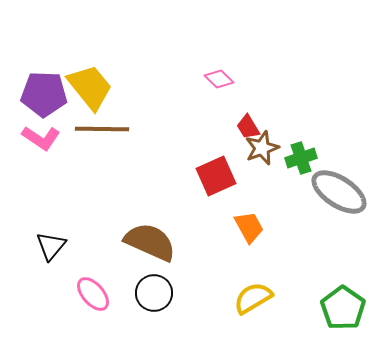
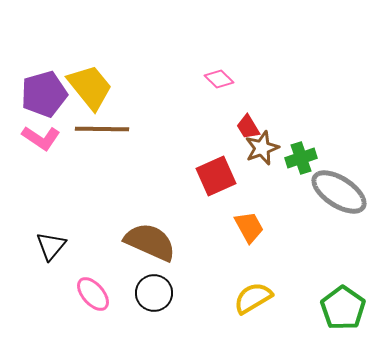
purple pentagon: rotated 18 degrees counterclockwise
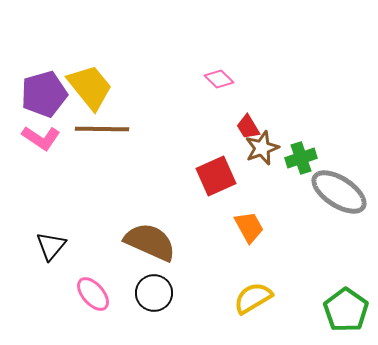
green pentagon: moved 3 px right, 2 px down
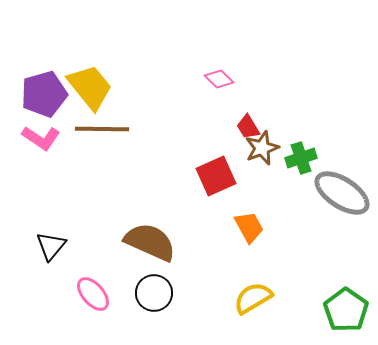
gray ellipse: moved 3 px right, 1 px down
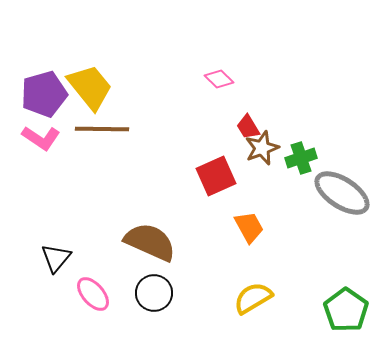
black triangle: moved 5 px right, 12 px down
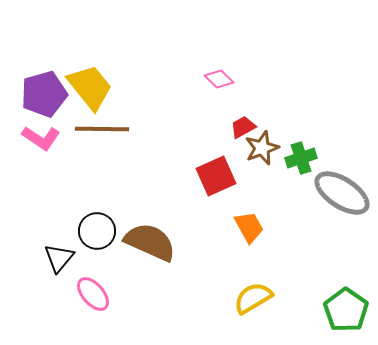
red trapezoid: moved 5 px left; rotated 92 degrees clockwise
black triangle: moved 3 px right
black circle: moved 57 px left, 62 px up
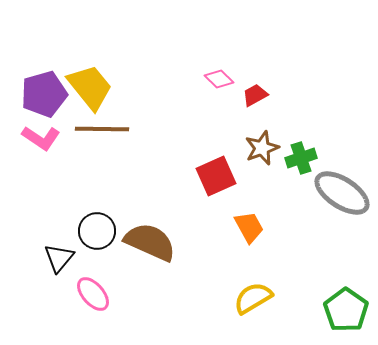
red trapezoid: moved 12 px right, 32 px up
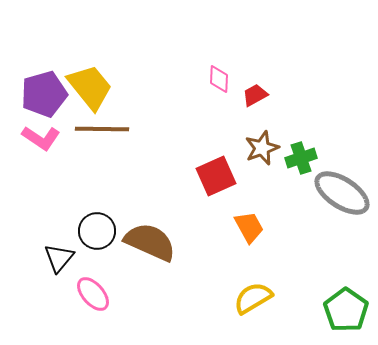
pink diamond: rotated 48 degrees clockwise
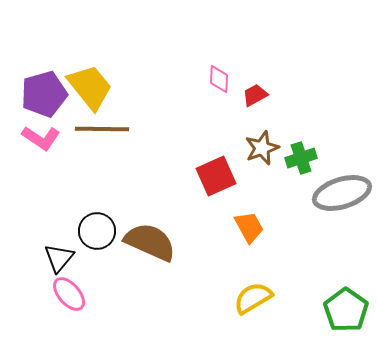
gray ellipse: rotated 50 degrees counterclockwise
pink ellipse: moved 24 px left
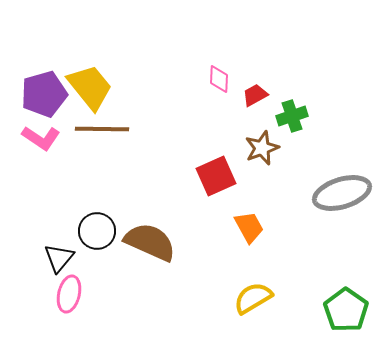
green cross: moved 9 px left, 42 px up
pink ellipse: rotated 54 degrees clockwise
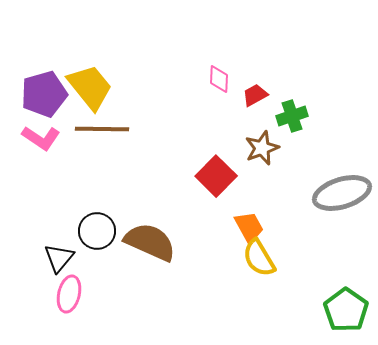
red square: rotated 21 degrees counterclockwise
yellow semicircle: moved 6 px right, 40 px up; rotated 90 degrees counterclockwise
